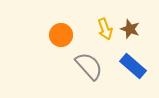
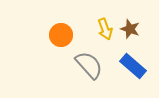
gray semicircle: moved 1 px up
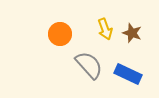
brown star: moved 2 px right, 4 px down
orange circle: moved 1 px left, 1 px up
blue rectangle: moved 5 px left, 8 px down; rotated 16 degrees counterclockwise
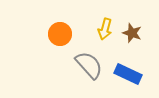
yellow arrow: rotated 35 degrees clockwise
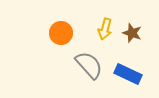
orange circle: moved 1 px right, 1 px up
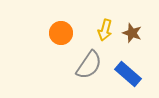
yellow arrow: moved 1 px down
gray semicircle: rotated 76 degrees clockwise
blue rectangle: rotated 16 degrees clockwise
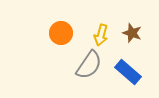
yellow arrow: moved 4 px left, 5 px down
blue rectangle: moved 2 px up
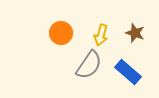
brown star: moved 3 px right
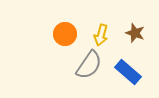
orange circle: moved 4 px right, 1 px down
